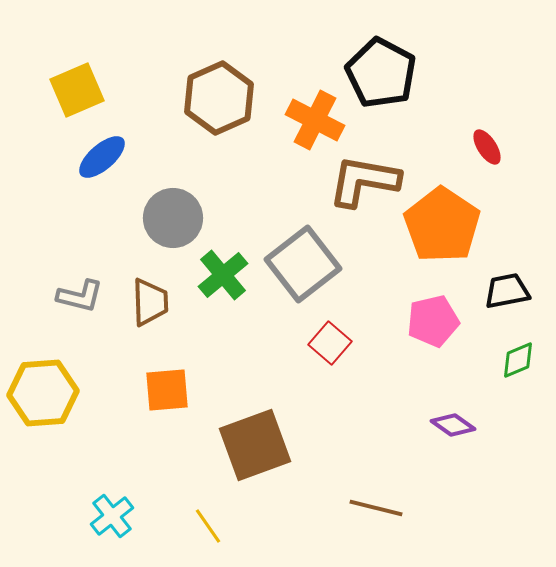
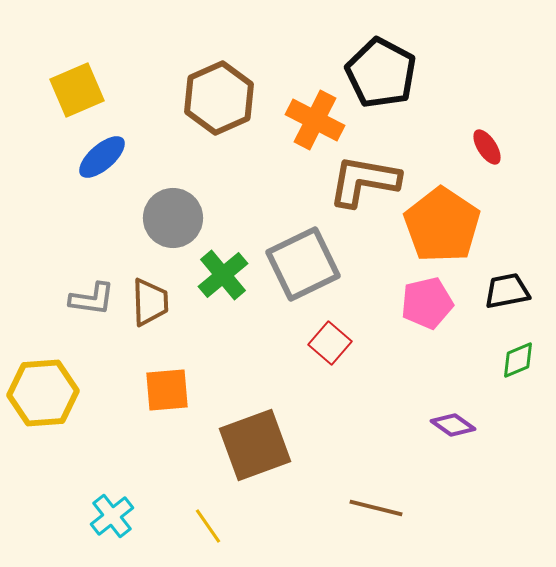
gray square: rotated 12 degrees clockwise
gray L-shape: moved 12 px right, 3 px down; rotated 6 degrees counterclockwise
pink pentagon: moved 6 px left, 18 px up
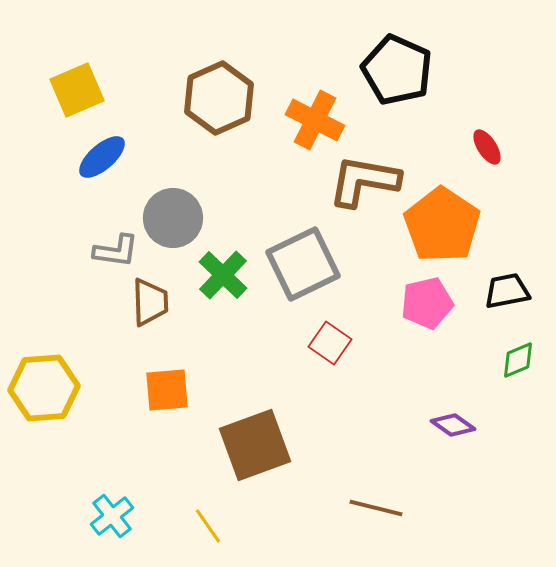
black pentagon: moved 16 px right, 3 px up; rotated 4 degrees counterclockwise
green cross: rotated 6 degrees counterclockwise
gray L-shape: moved 24 px right, 48 px up
red square: rotated 6 degrees counterclockwise
yellow hexagon: moved 1 px right, 5 px up
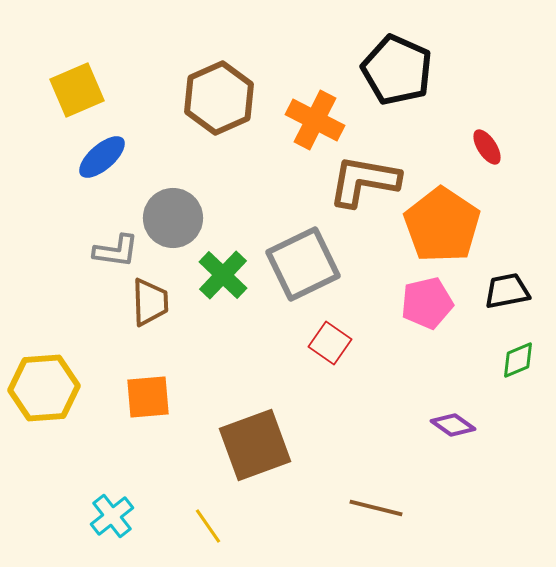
orange square: moved 19 px left, 7 px down
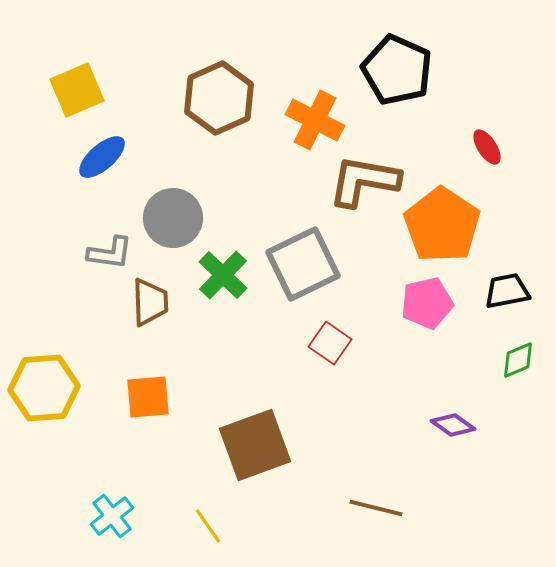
gray L-shape: moved 6 px left, 2 px down
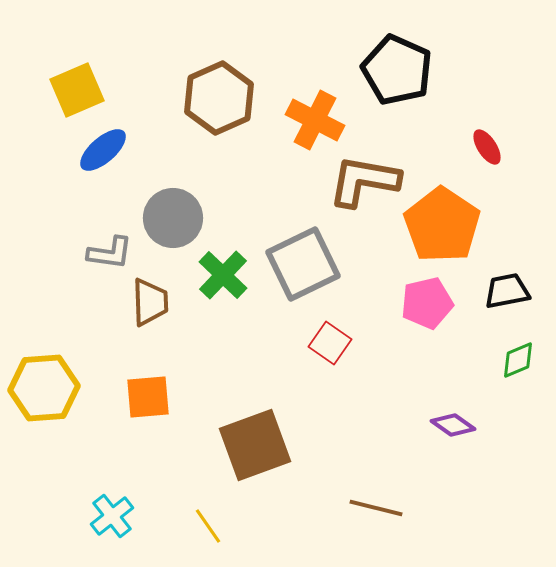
blue ellipse: moved 1 px right, 7 px up
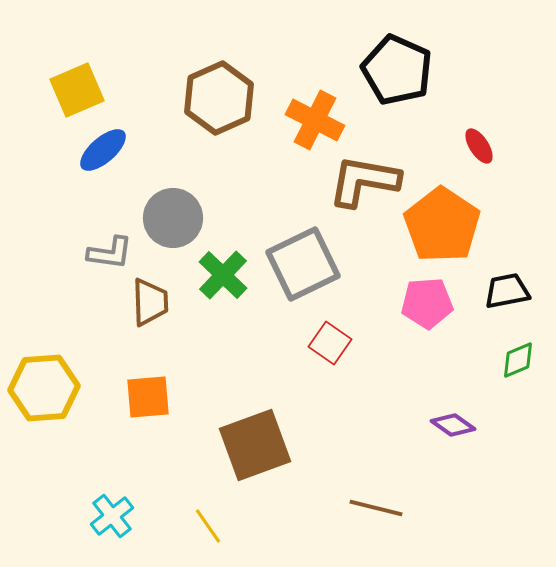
red ellipse: moved 8 px left, 1 px up
pink pentagon: rotated 9 degrees clockwise
